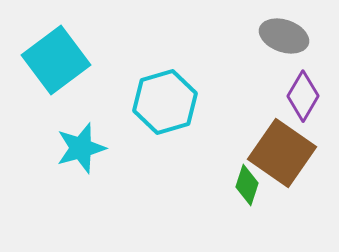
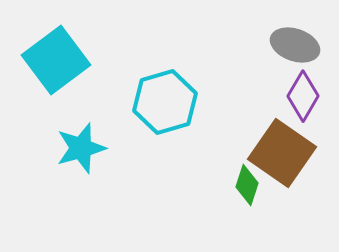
gray ellipse: moved 11 px right, 9 px down
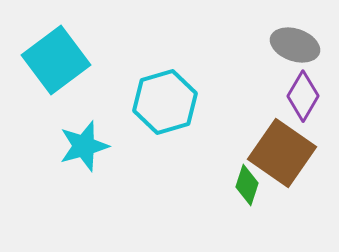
cyan star: moved 3 px right, 2 px up
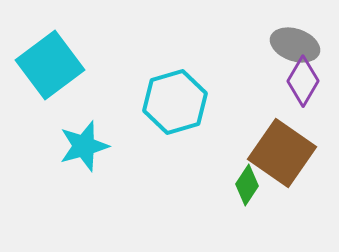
cyan square: moved 6 px left, 5 px down
purple diamond: moved 15 px up
cyan hexagon: moved 10 px right
green diamond: rotated 15 degrees clockwise
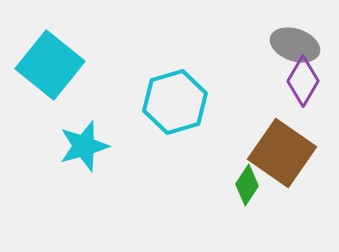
cyan square: rotated 14 degrees counterclockwise
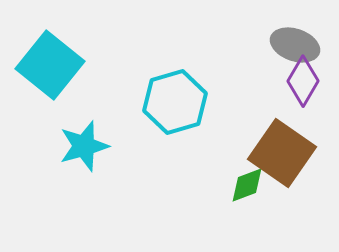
green diamond: rotated 36 degrees clockwise
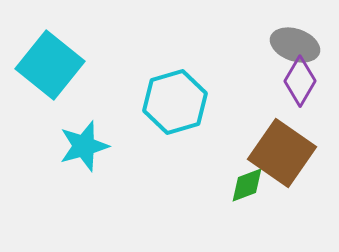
purple diamond: moved 3 px left
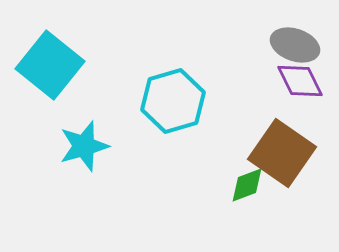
purple diamond: rotated 57 degrees counterclockwise
cyan hexagon: moved 2 px left, 1 px up
